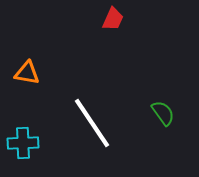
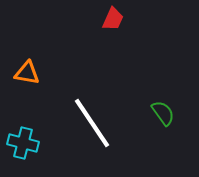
cyan cross: rotated 16 degrees clockwise
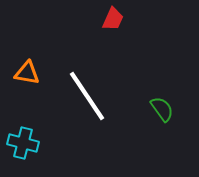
green semicircle: moved 1 px left, 4 px up
white line: moved 5 px left, 27 px up
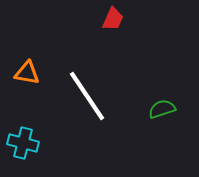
green semicircle: rotated 72 degrees counterclockwise
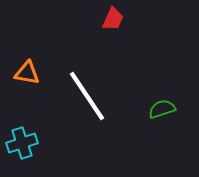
cyan cross: moved 1 px left; rotated 32 degrees counterclockwise
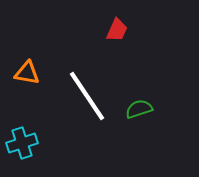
red trapezoid: moved 4 px right, 11 px down
green semicircle: moved 23 px left
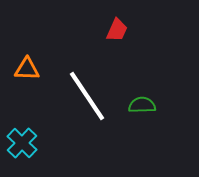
orange triangle: moved 4 px up; rotated 8 degrees counterclockwise
green semicircle: moved 3 px right, 4 px up; rotated 16 degrees clockwise
cyan cross: rotated 28 degrees counterclockwise
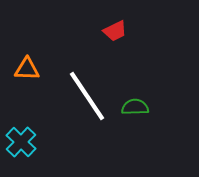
red trapezoid: moved 2 px left, 1 px down; rotated 40 degrees clockwise
green semicircle: moved 7 px left, 2 px down
cyan cross: moved 1 px left, 1 px up
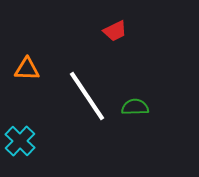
cyan cross: moved 1 px left, 1 px up
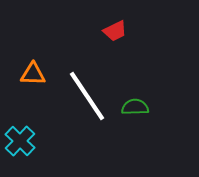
orange triangle: moved 6 px right, 5 px down
